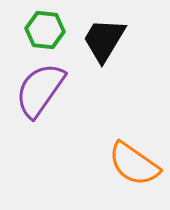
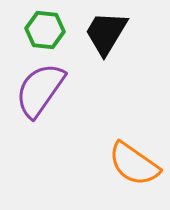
black trapezoid: moved 2 px right, 7 px up
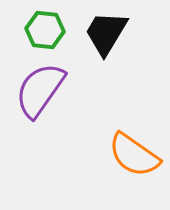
orange semicircle: moved 9 px up
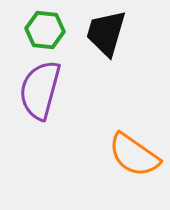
black trapezoid: rotated 15 degrees counterclockwise
purple semicircle: rotated 20 degrees counterclockwise
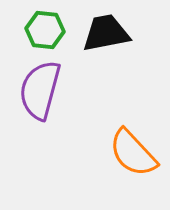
black trapezoid: rotated 63 degrees clockwise
orange semicircle: moved 1 px left, 2 px up; rotated 12 degrees clockwise
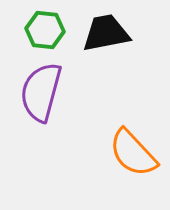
purple semicircle: moved 1 px right, 2 px down
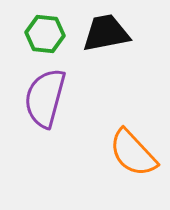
green hexagon: moved 4 px down
purple semicircle: moved 4 px right, 6 px down
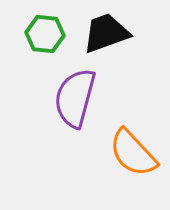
black trapezoid: rotated 9 degrees counterclockwise
purple semicircle: moved 30 px right
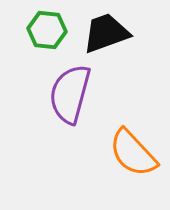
green hexagon: moved 2 px right, 4 px up
purple semicircle: moved 5 px left, 4 px up
